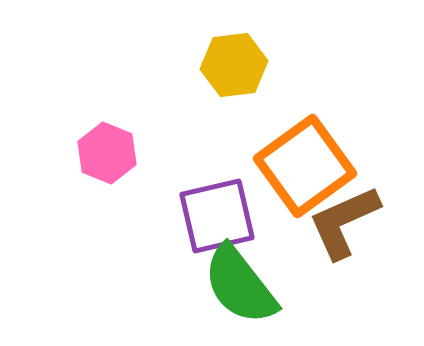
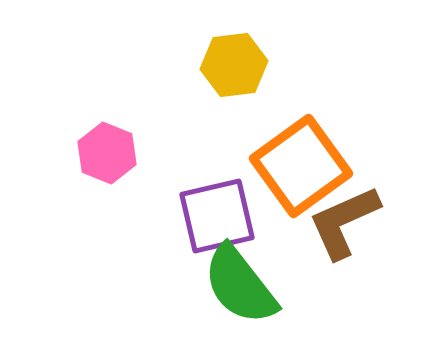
orange square: moved 4 px left
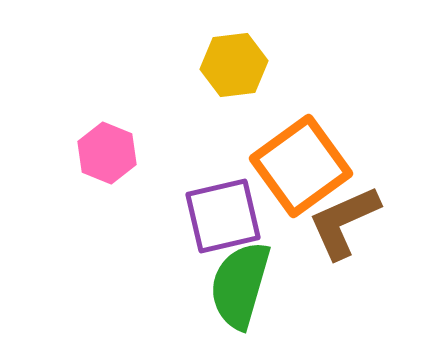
purple square: moved 6 px right
green semicircle: rotated 54 degrees clockwise
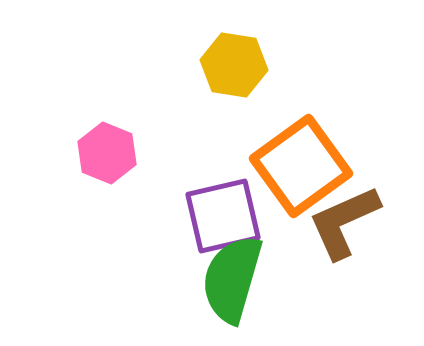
yellow hexagon: rotated 16 degrees clockwise
green semicircle: moved 8 px left, 6 px up
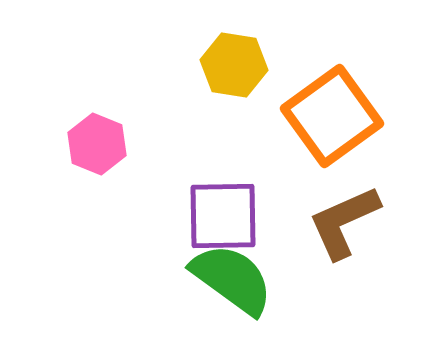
pink hexagon: moved 10 px left, 9 px up
orange square: moved 31 px right, 50 px up
purple square: rotated 12 degrees clockwise
green semicircle: rotated 110 degrees clockwise
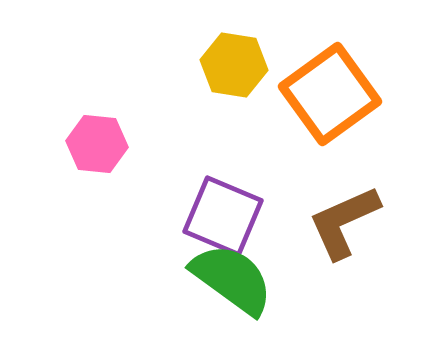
orange square: moved 2 px left, 22 px up
pink hexagon: rotated 16 degrees counterclockwise
purple square: rotated 24 degrees clockwise
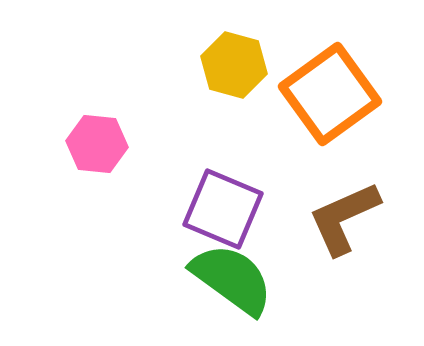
yellow hexagon: rotated 6 degrees clockwise
purple square: moved 7 px up
brown L-shape: moved 4 px up
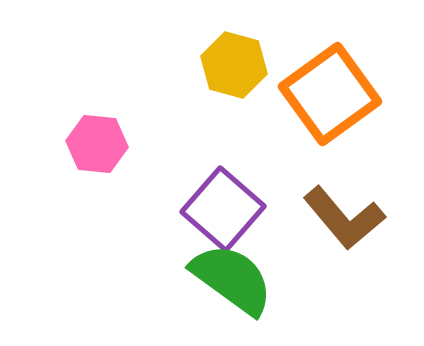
purple square: rotated 18 degrees clockwise
brown L-shape: rotated 106 degrees counterclockwise
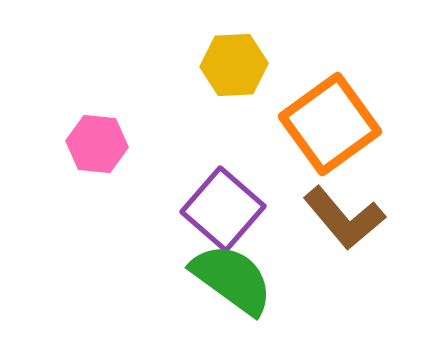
yellow hexagon: rotated 18 degrees counterclockwise
orange square: moved 30 px down
